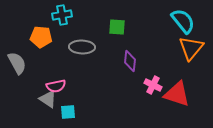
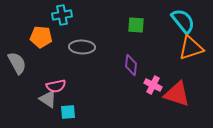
green square: moved 19 px right, 2 px up
orange triangle: rotated 32 degrees clockwise
purple diamond: moved 1 px right, 4 px down
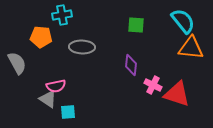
orange triangle: rotated 24 degrees clockwise
